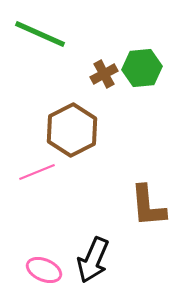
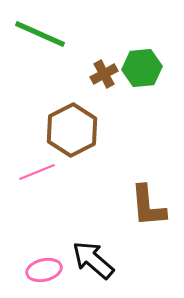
black arrow: rotated 108 degrees clockwise
pink ellipse: rotated 36 degrees counterclockwise
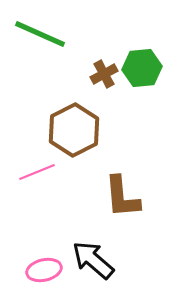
brown hexagon: moved 2 px right
brown L-shape: moved 26 px left, 9 px up
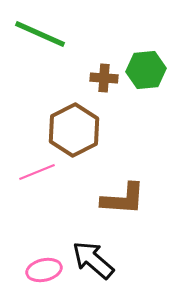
green hexagon: moved 4 px right, 2 px down
brown cross: moved 4 px down; rotated 32 degrees clockwise
brown L-shape: moved 1 px right, 2 px down; rotated 81 degrees counterclockwise
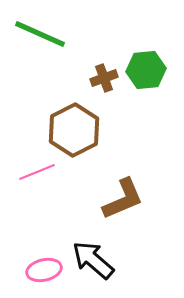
brown cross: rotated 24 degrees counterclockwise
brown L-shape: rotated 27 degrees counterclockwise
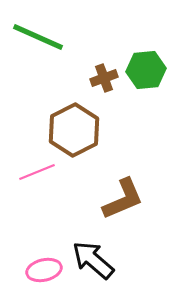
green line: moved 2 px left, 3 px down
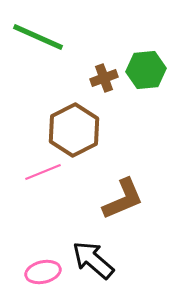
pink line: moved 6 px right
pink ellipse: moved 1 px left, 2 px down
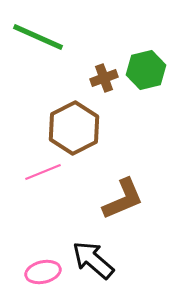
green hexagon: rotated 9 degrees counterclockwise
brown hexagon: moved 2 px up
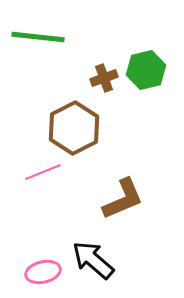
green line: rotated 18 degrees counterclockwise
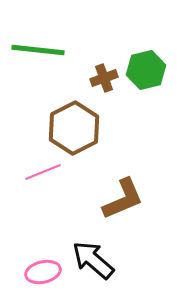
green line: moved 13 px down
